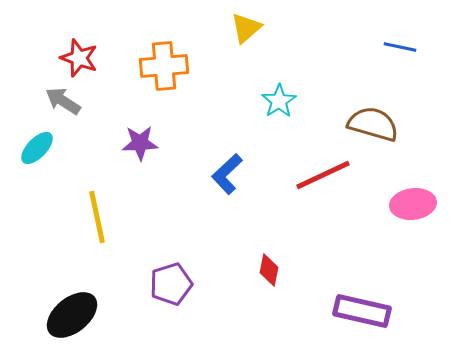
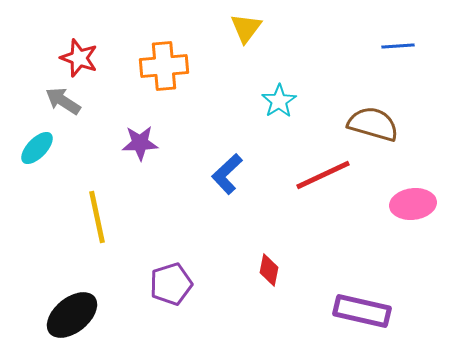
yellow triangle: rotated 12 degrees counterclockwise
blue line: moved 2 px left, 1 px up; rotated 16 degrees counterclockwise
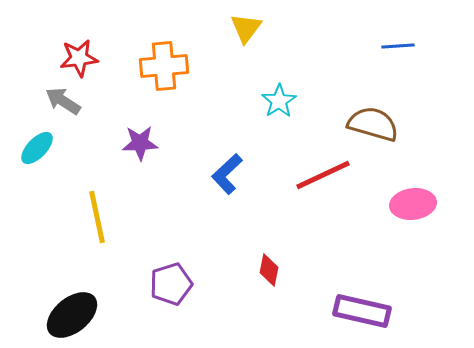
red star: rotated 27 degrees counterclockwise
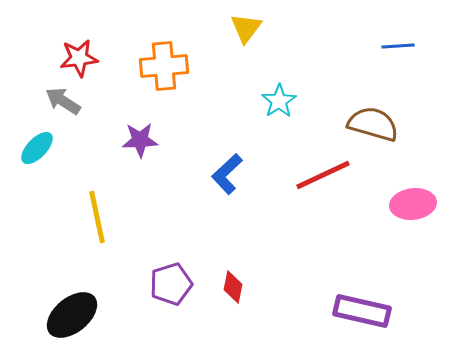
purple star: moved 3 px up
red diamond: moved 36 px left, 17 px down
